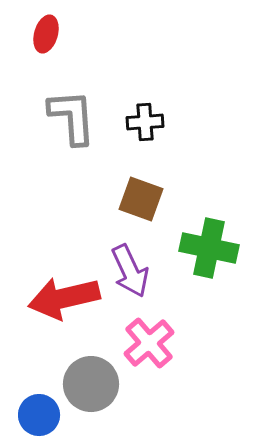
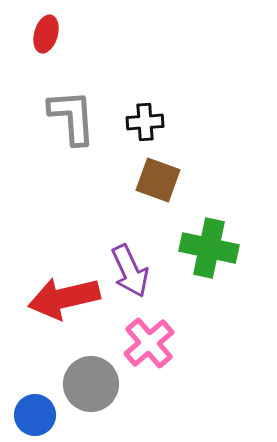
brown square: moved 17 px right, 19 px up
blue circle: moved 4 px left
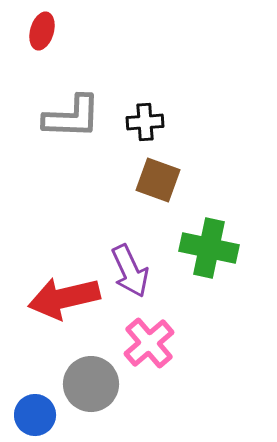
red ellipse: moved 4 px left, 3 px up
gray L-shape: rotated 96 degrees clockwise
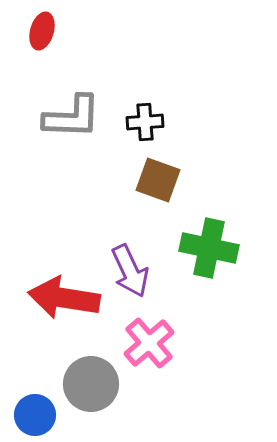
red arrow: rotated 22 degrees clockwise
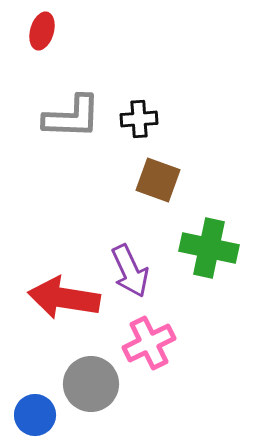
black cross: moved 6 px left, 3 px up
pink cross: rotated 15 degrees clockwise
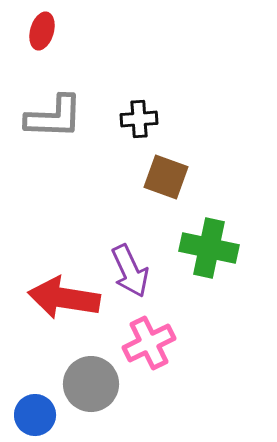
gray L-shape: moved 18 px left
brown square: moved 8 px right, 3 px up
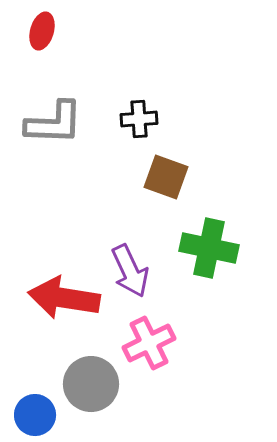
gray L-shape: moved 6 px down
